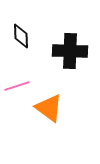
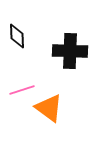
black diamond: moved 4 px left
pink line: moved 5 px right, 4 px down
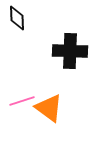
black diamond: moved 18 px up
pink line: moved 11 px down
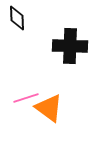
black cross: moved 5 px up
pink line: moved 4 px right, 3 px up
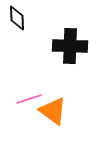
pink line: moved 3 px right, 1 px down
orange triangle: moved 4 px right, 3 px down
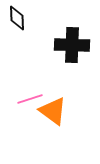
black cross: moved 2 px right, 1 px up
pink line: moved 1 px right
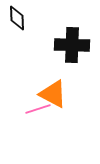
pink line: moved 8 px right, 10 px down
orange triangle: moved 17 px up; rotated 8 degrees counterclockwise
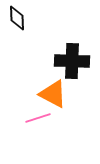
black cross: moved 16 px down
pink line: moved 9 px down
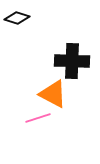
black diamond: rotated 70 degrees counterclockwise
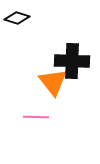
orange triangle: moved 12 px up; rotated 24 degrees clockwise
pink line: moved 2 px left, 1 px up; rotated 20 degrees clockwise
